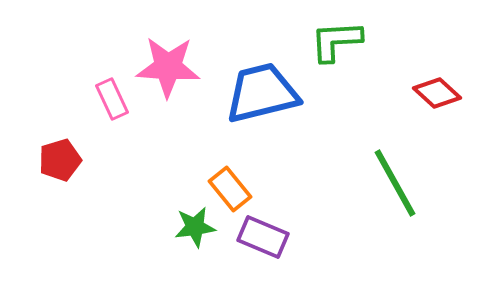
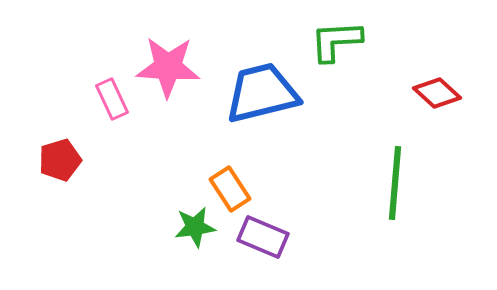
green line: rotated 34 degrees clockwise
orange rectangle: rotated 6 degrees clockwise
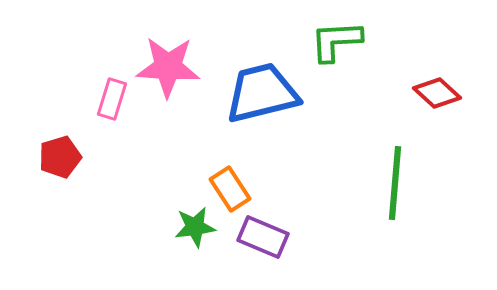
pink rectangle: rotated 42 degrees clockwise
red pentagon: moved 3 px up
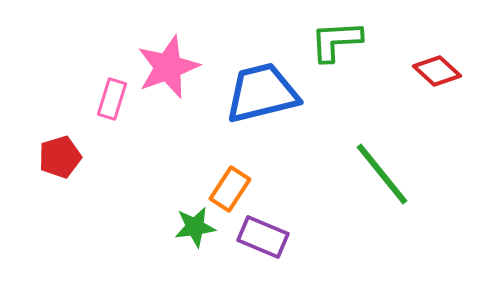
pink star: rotated 24 degrees counterclockwise
red diamond: moved 22 px up
green line: moved 13 px left, 9 px up; rotated 44 degrees counterclockwise
orange rectangle: rotated 66 degrees clockwise
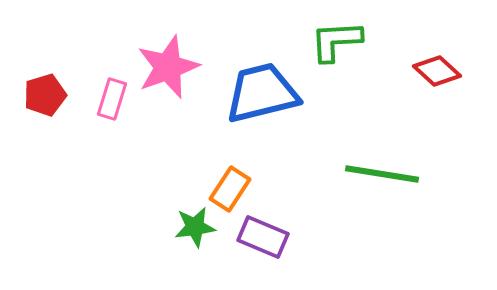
red pentagon: moved 15 px left, 62 px up
green line: rotated 42 degrees counterclockwise
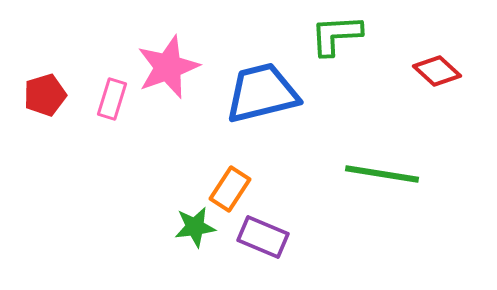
green L-shape: moved 6 px up
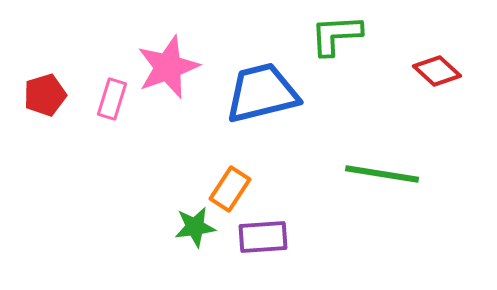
purple rectangle: rotated 27 degrees counterclockwise
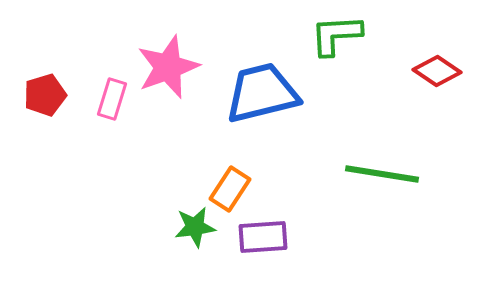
red diamond: rotated 9 degrees counterclockwise
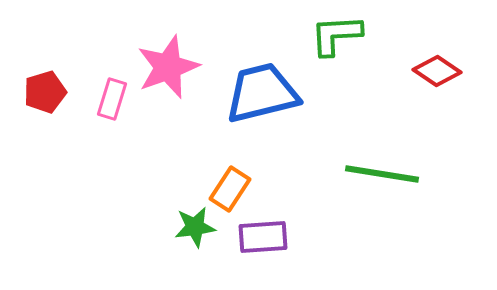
red pentagon: moved 3 px up
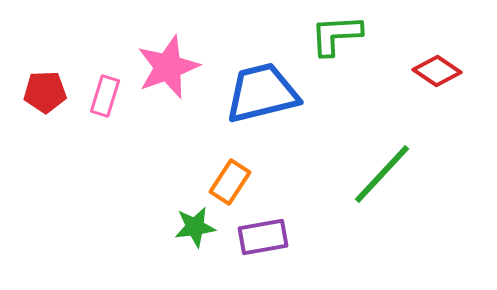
red pentagon: rotated 15 degrees clockwise
pink rectangle: moved 7 px left, 3 px up
green line: rotated 56 degrees counterclockwise
orange rectangle: moved 7 px up
purple rectangle: rotated 6 degrees counterclockwise
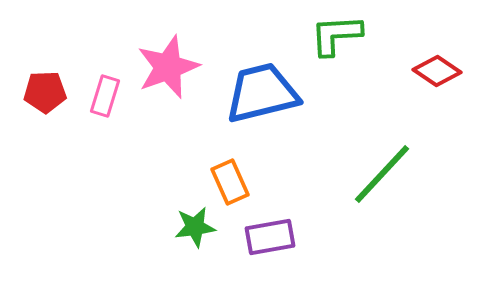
orange rectangle: rotated 57 degrees counterclockwise
purple rectangle: moved 7 px right
